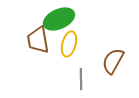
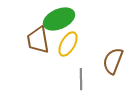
yellow ellipse: moved 1 px left; rotated 15 degrees clockwise
brown semicircle: rotated 8 degrees counterclockwise
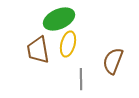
brown trapezoid: moved 10 px down
yellow ellipse: rotated 15 degrees counterclockwise
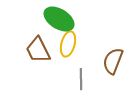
green ellipse: rotated 56 degrees clockwise
brown trapezoid: rotated 16 degrees counterclockwise
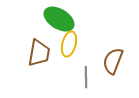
yellow ellipse: moved 1 px right
brown trapezoid: moved 1 px right, 3 px down; rotated 144 degrees counterclockwise
gray line: moved 5 px right, 2 px up
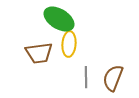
yellow ellipse: rotated 10 degrees counterclockwise
brown trapezoid: rotated 72 degrees clockwise
brown semicircle: moved 17 px down
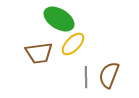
yellow ellipse: moved 4 px right; rotated 40 degrees clockwise
brown semicircle: moved 4 px left, 3 px up
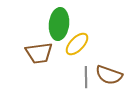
green ellipse: moved 5 px down; rotated 64 degrees clockwise
yellow ellipse: moved 4 px right
brown semicircle: rotated 92 degrees counterclockwise
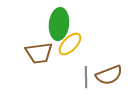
yellow ellipse: moved 7 px left
brown semicircle: rotated 40 degrees counterclockwise
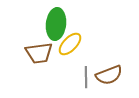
green ellipse: moved 3 px left
